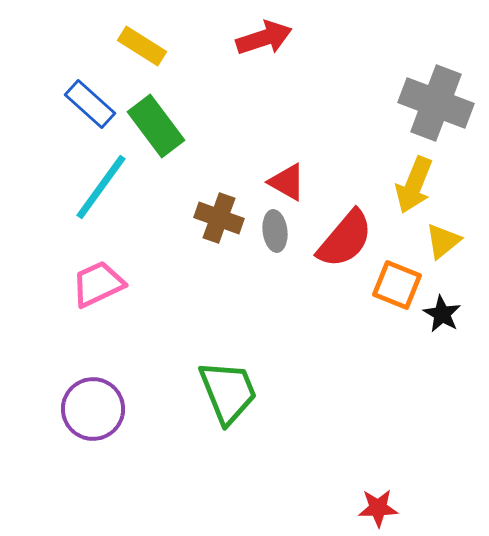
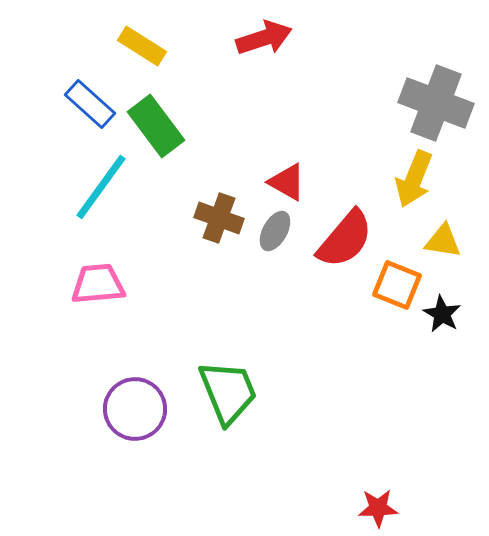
yellow arrow: moved 6 px up
gray ellipse: rotated 36 degrees clockwise
yellow triangle: rotated 48 degrees clockwise
pink trapezoid: rotated 20 degrees clockwise
purple circle: moved 42 px right
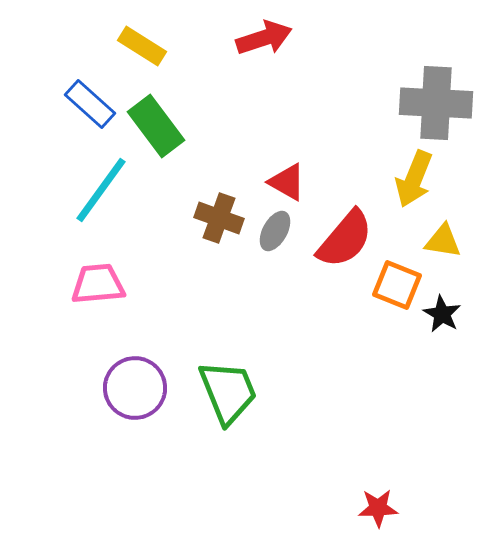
gray cross: rotated 18 degrees counterclockwise
cyan line: moved 3 px down
purple circle: moved 21 px up
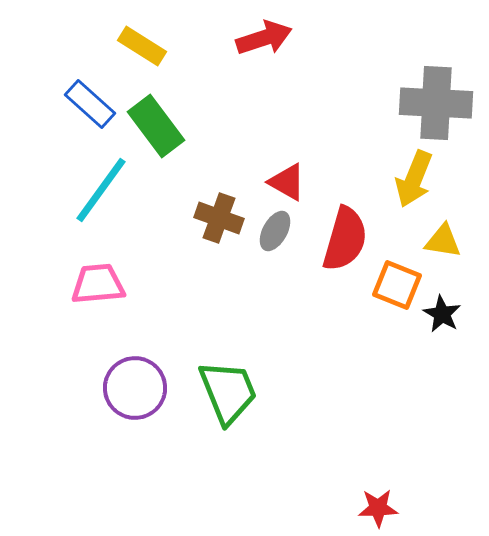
red semicircle: rotated 24 degrees counterclockwise
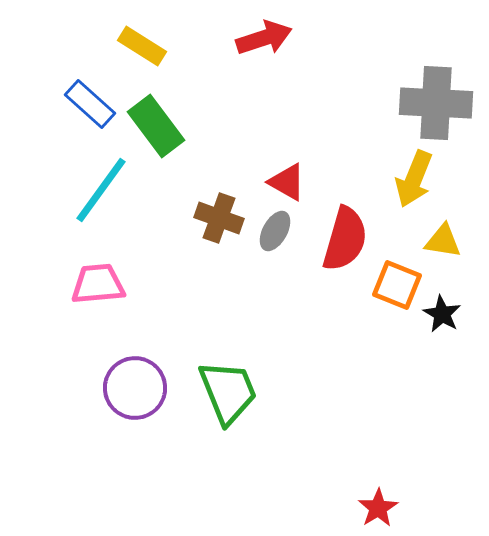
red star: rotated 30 degrees counterclockwise
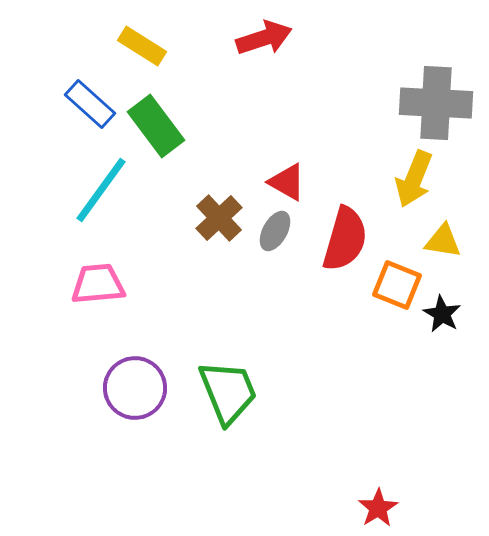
brown cross: rotated 27 degrees clockwise
